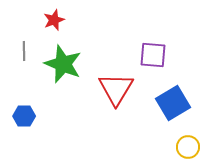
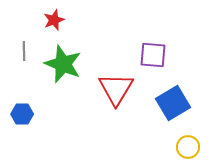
blue hexagon: moved 2 px left, 2 px up
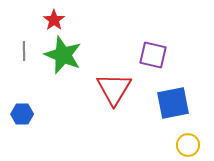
red star: rotated 15 degrees counterclockwise
purple square: rotated 8 degrees clockwise
green star: moved 9 px up
red triangle: moved 2 px left
blue square: rotated 20 degrees clockwise
yellow circle: moved 2 px up
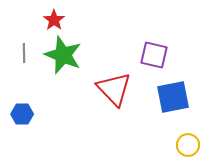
gray line: moved 2 px down
purple square: moved 1 px right
red triangle: rotated 15 degrees counterclockwise
blue square: moved 6 px up
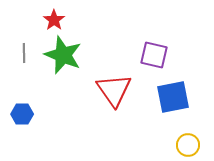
red triangle: moved 1 px down; rotated 9 degrees clockwise
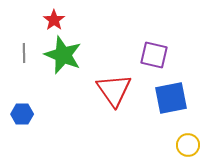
blue square: moved 2 px left, 1 px down
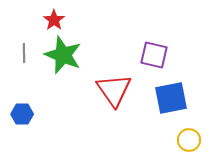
yellow circle: moved 1 px right, 5 px up
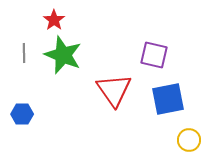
blue square: moved 3 px left, 1 px down
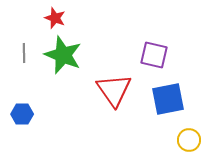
red star: moved 1 px right, 2 px up; rotated 15 degrees counterclockwise
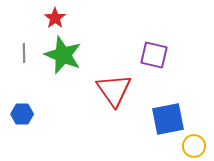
red star: rotated 15 degrees clockwise
blue square: moved 20 px down
yellow circle: moved 5 px right, 6 px down
